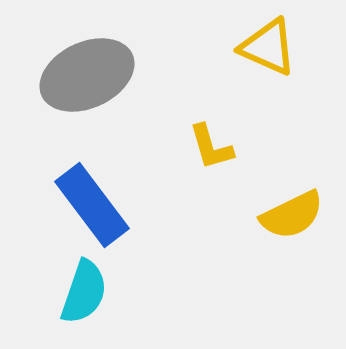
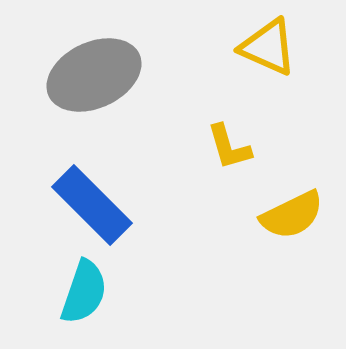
gray ellipse: moved 7 px right
yellow L-shape: moved 18 px right
blue rectangle: rotated 8 degrees counterclockwise
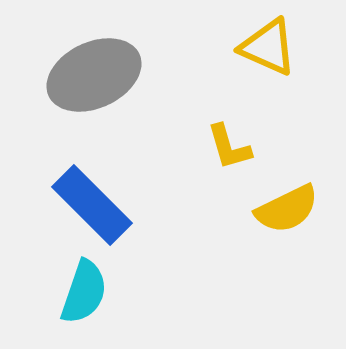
yellow semicircle: moved 5 px left, 6 px up
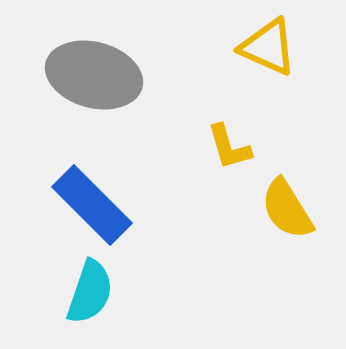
gray ellipse: rotated 40 degrees clockwise
yellow semicircle: rotated 84 degrees clockwise
cyan semicircle: moved 6 px right
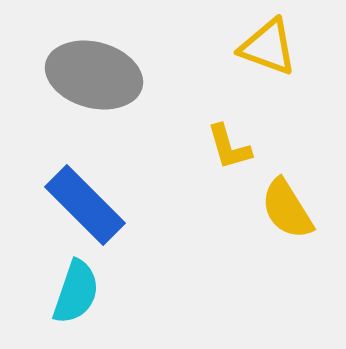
yellow triangle: rotated 4 degrees counterclockwise
blue rectangle: moved 7 px left
cyan semicircle: moved 14 px left
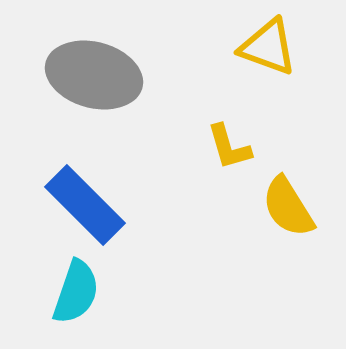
yellow semicircle: moved 1 px right, 2 px up
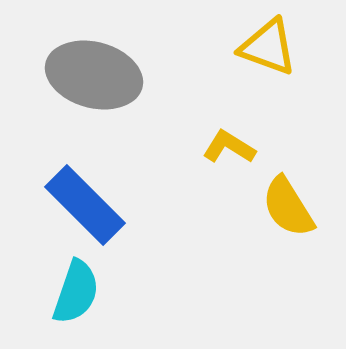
yellow L-shape: rotated 138 degrees clockwise
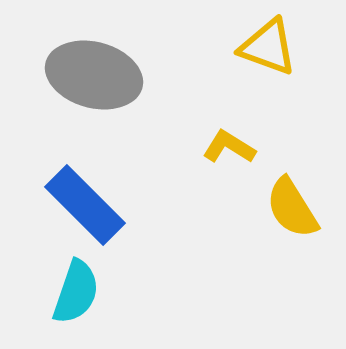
yellow semicircle: moved 4 px right, 1 px down
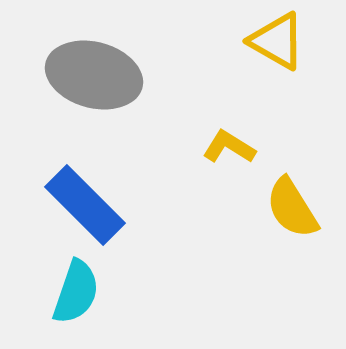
yellow triangle: moved 9 px right, 6 px up; rotated 10 degrees clockwise
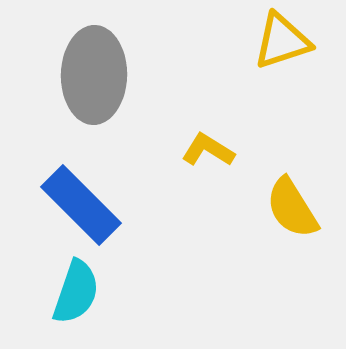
yellow triangle: moved 5 px right; rotated 48 degrees counterclockwise
gray ellipse: rotated 76 degrees clockwise
yellow L-shape: moved 21 px left, 3 px down
blue rectangle: moved 4 px left
